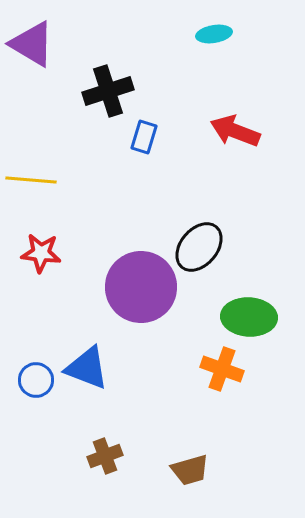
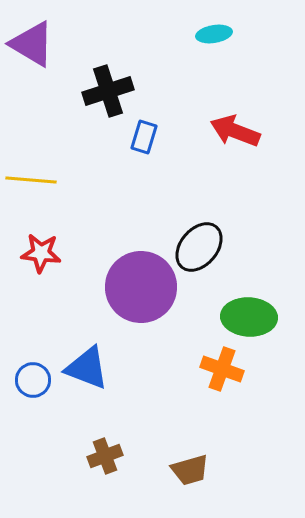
blue circle: moved 3 px left
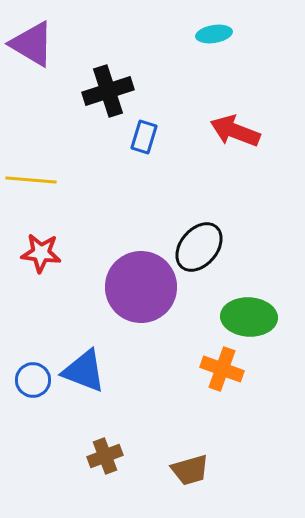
blue triangle: moved 3 px left, 3 px down
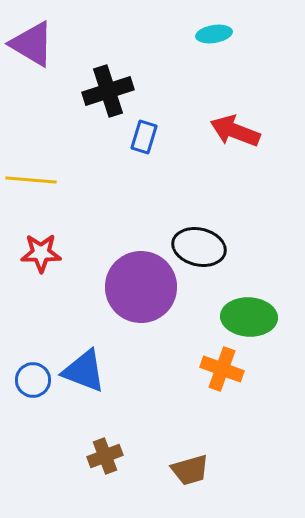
black ellipse: rotated 63 degrees clockwise
red star: rotated 6 degrees counterclockwise
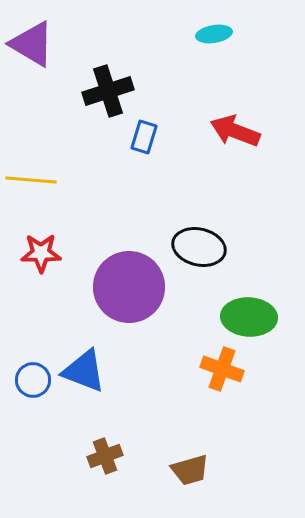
purple circle: moved 12 px left
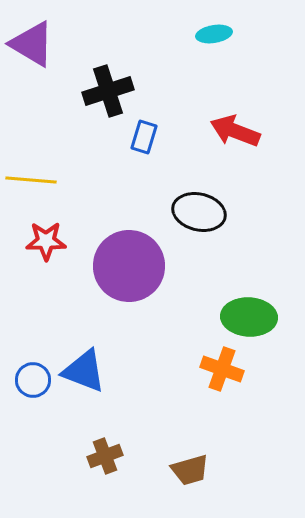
black ellipse: moved 35 px up
red star: moved 5 px right, 12 px up
purple circle: moved 21 px up
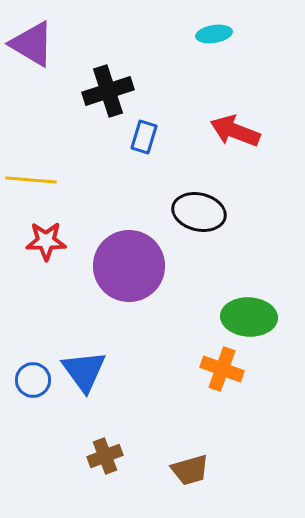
blue triangle: rotated 33 degrees clockwise
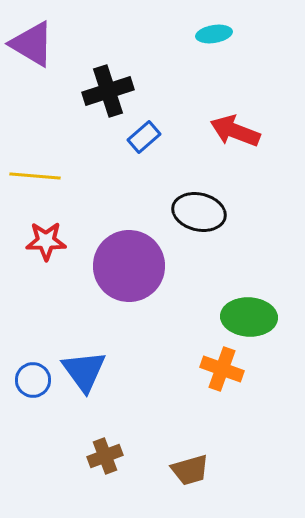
blue rectangle: rotated 32 degrees clockwise
yellow line: moved 4 px right, 4 px up
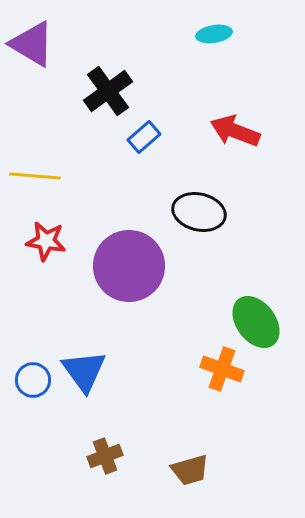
black cross: rotated 18 degrees counterclockwise
red star: rotated 9 degrees clockwise
green ellipse: moved 7 px right, 5 px down; rotated 50 degrees clockwise
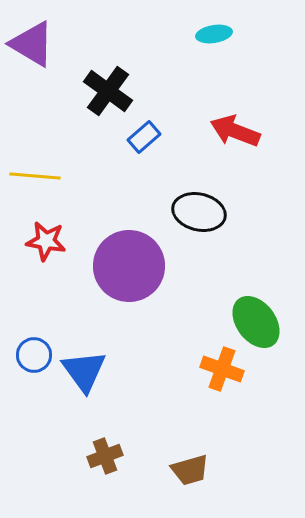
black cross: rotated 18 degrees counterclockwise
blue circle: moved 1 px right, 25 px up
